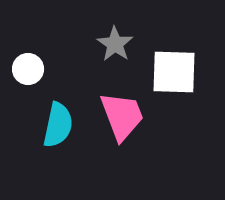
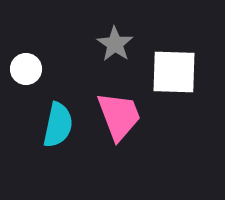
white circle: moved 2 px left
pink trapezoid: moved 3 px left
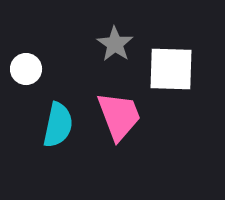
white square: moved 3 px left, 3 px up
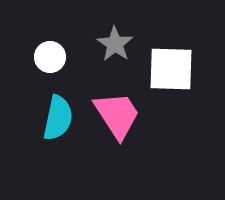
white circle: moved 24 px right, 12 px up
pink trapezoid: moved 2 px left, 1 px up; rotated 12 degrees counterclockwise
cyan semicircle: moved 7 px up
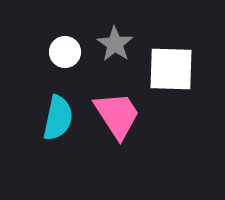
white circle: moved 15 px right, 5 px up
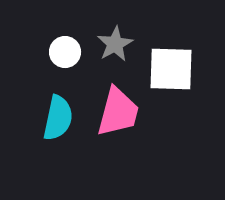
gray star: rotated 9 degrees clockwise
pink trapezoid: moved 1 px right, 3 px up; rotated 48 degrees clockwise
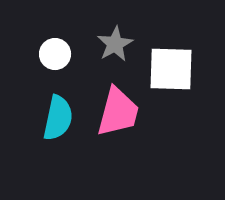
white circle: moved 10 px left, 2 px down
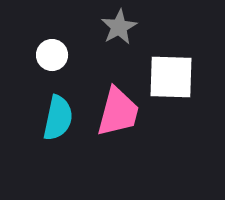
gray star: moved 4 px right, 17 px up
white circle: moved 3 px left, 1 px down
white square: moved 8 px down
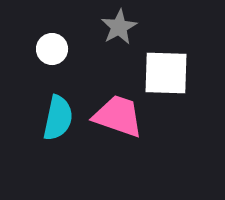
white circle: moved 6 px up
white square: moved 5 px left, 4 px up
pink trapezoid: moved 4 px down; rotated 86 degrees counterclockwise
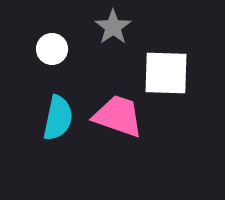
gray star: moved 6 px left; rotated 6 degrees counterclockwise
